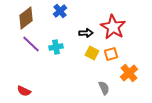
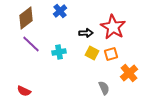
cyan cross: moved 3 px right, 5 px down
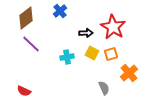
cyan cross: moved 8 px right, 5 px down
